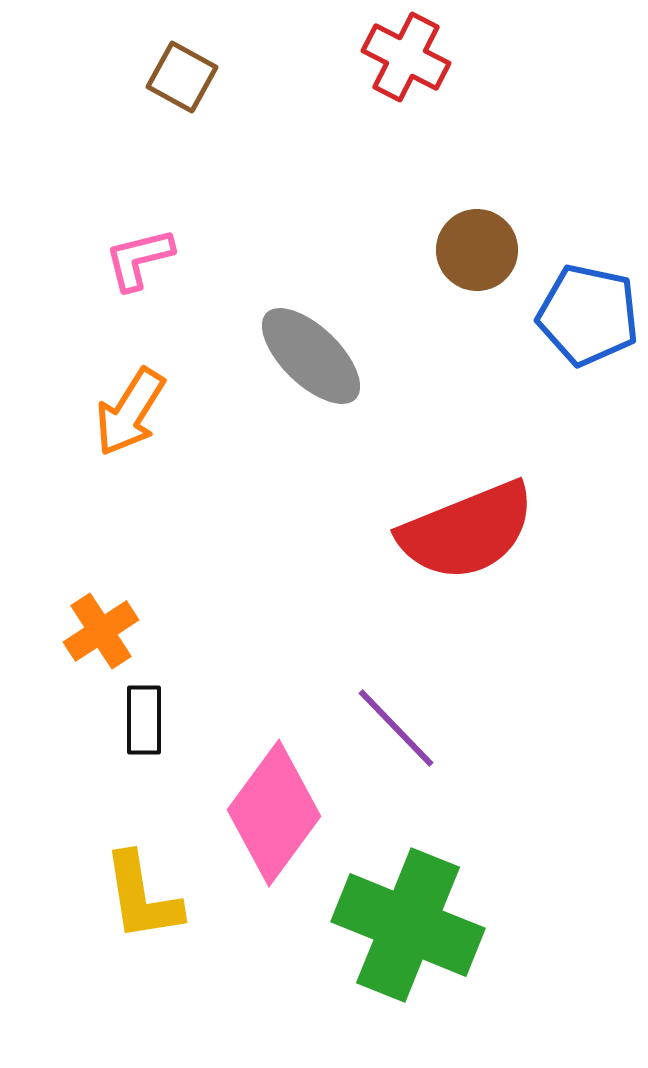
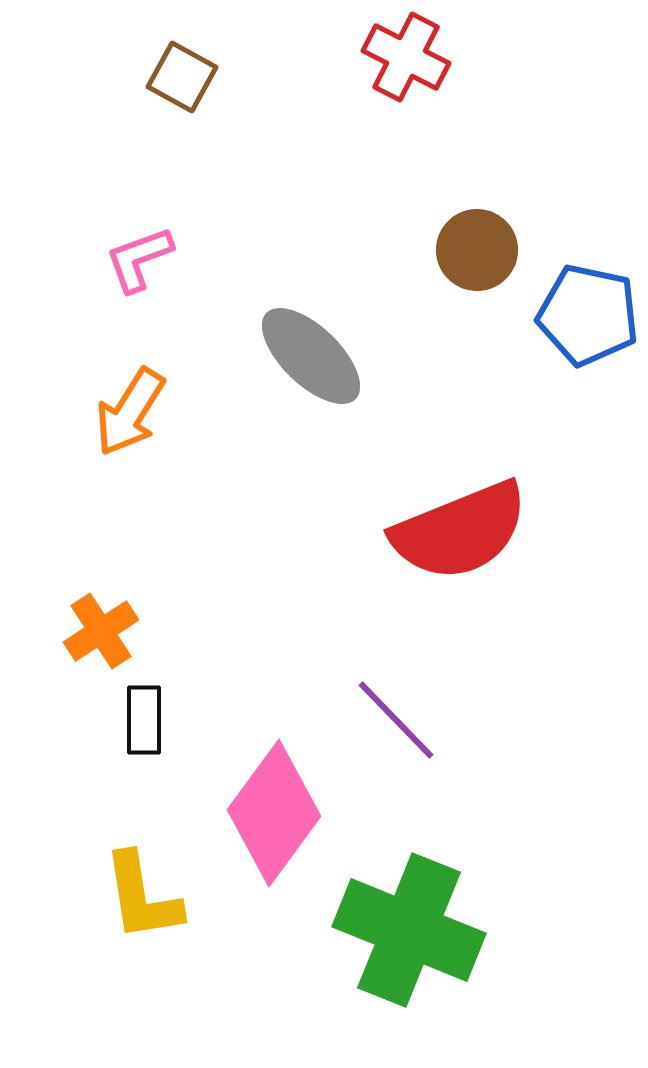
pink L-shape: rotated 6 degrees counterclockwise
red semicircle: moved 7 px left
purple line: moved 8 px up
green cross: moved 1 px right, 5 px down
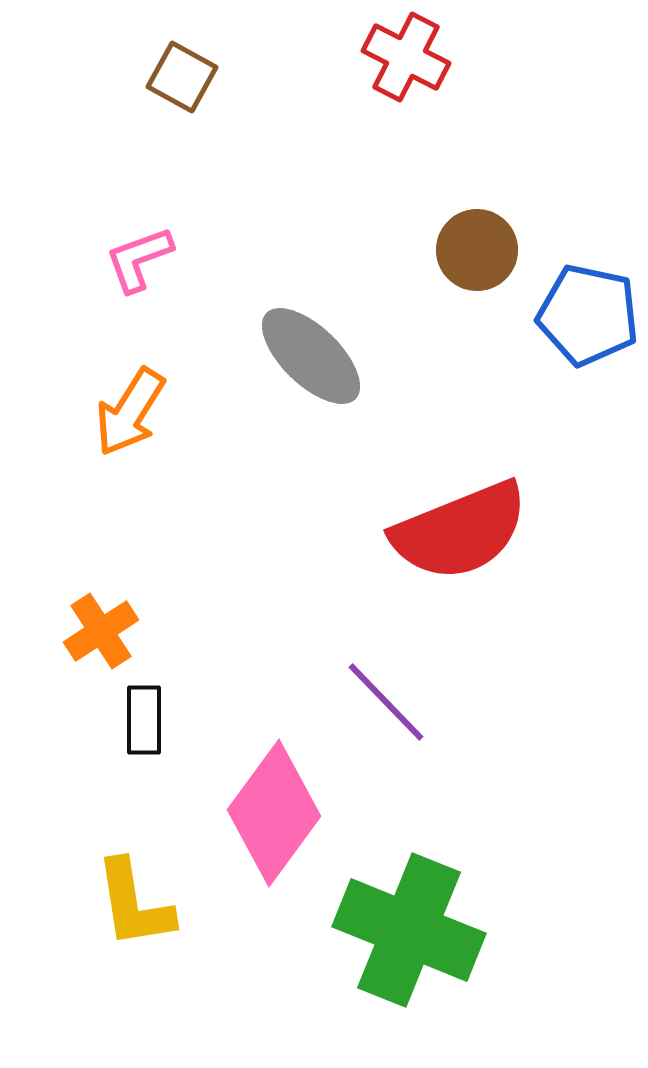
purple line: moved 10 px left, 18 px up
yellow L-shape: moved 8 px left, 7 px down
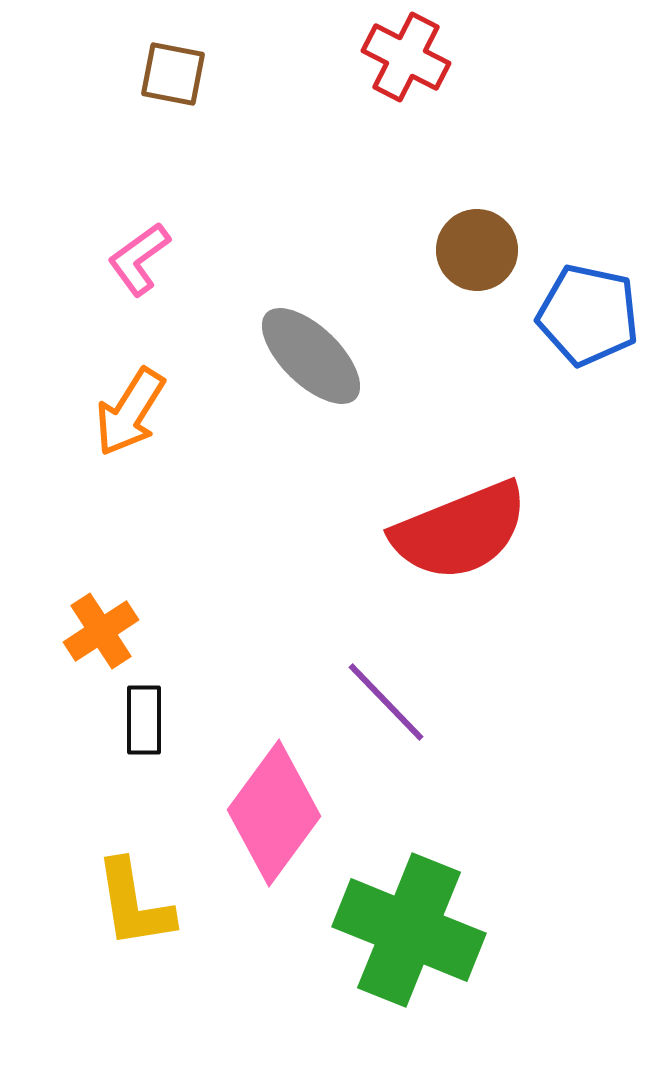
brown square: moved 9 px left, 3 px up; rotated 18 degrees counterclockwise
pink L-shape: rotated 16 degrees counterclockwise
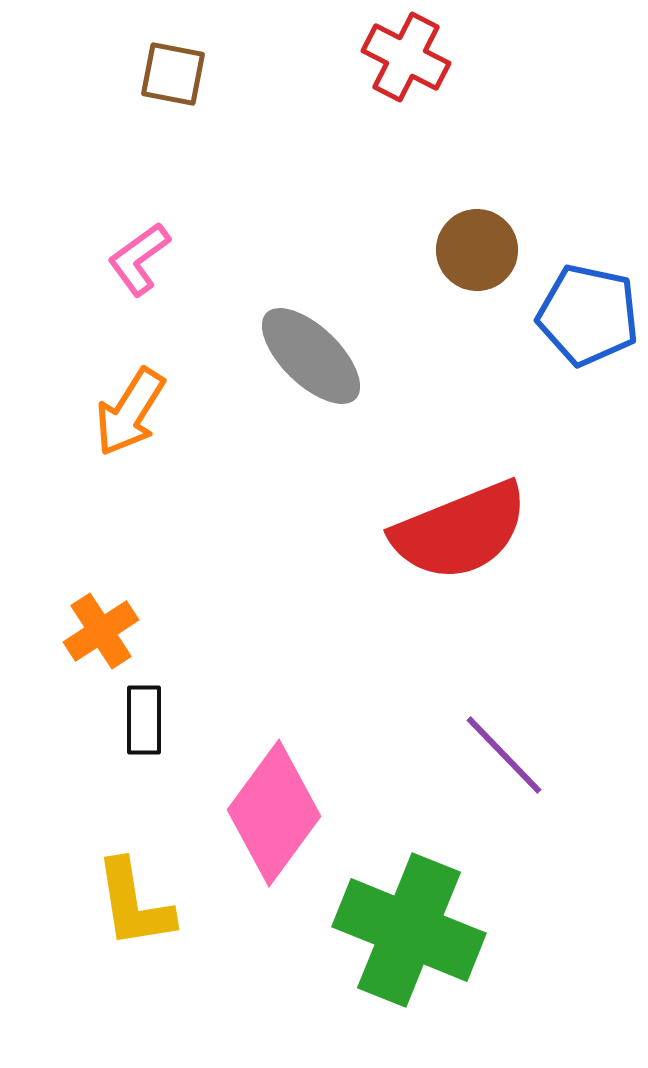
purple line: moved 118 px right, 53 px down
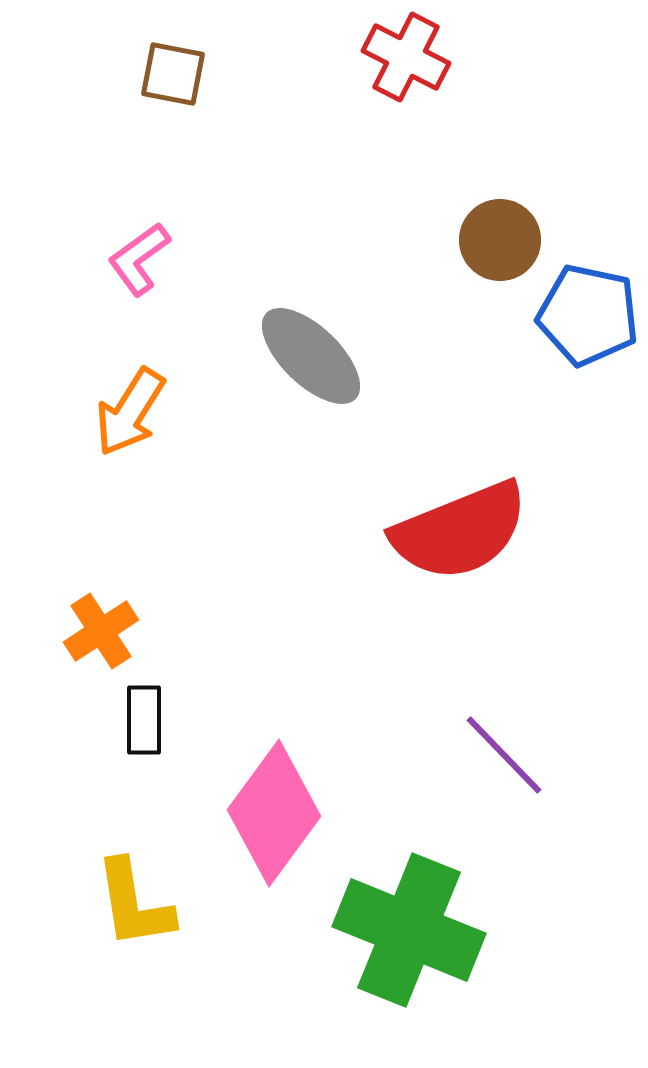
brown circle: moved 23 px right, 10 px up
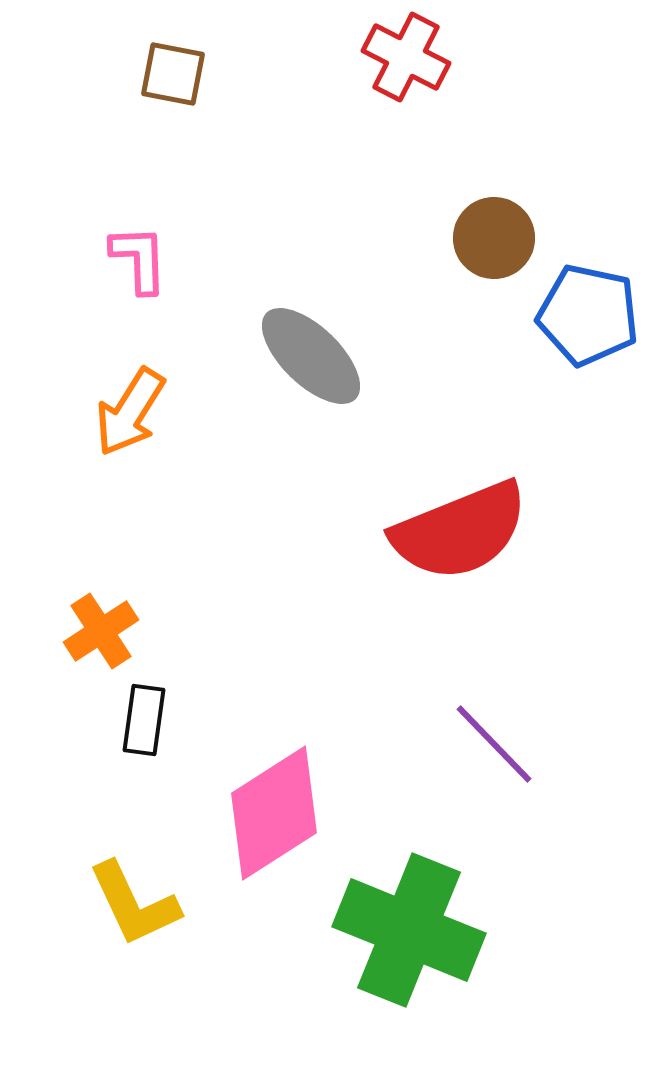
brown circle: moved 6 px left, 2 px up
pink L-shape: rotated 124 degrees clockwise
black rectangle: rotated 8 degrees clockwise
purple line: moved 10 px left, 11 px up
pink diamond: rotated 21 degrees clockwise
yellow L-shape: rotated 16 degrees counterclockwise
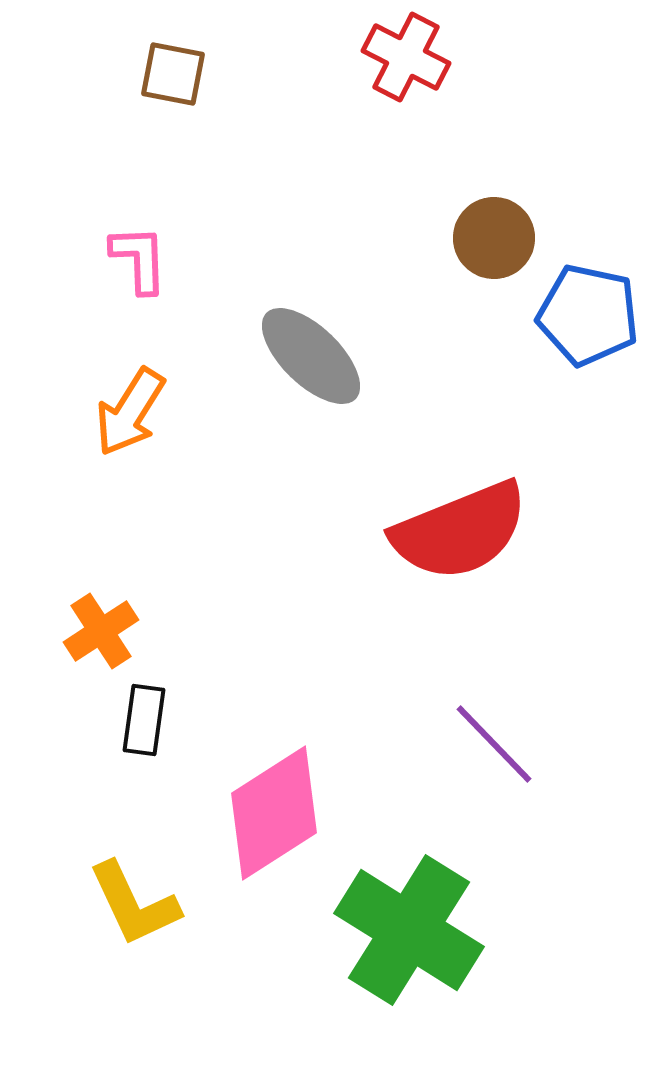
green cross: rotated 10 degrees clockwise
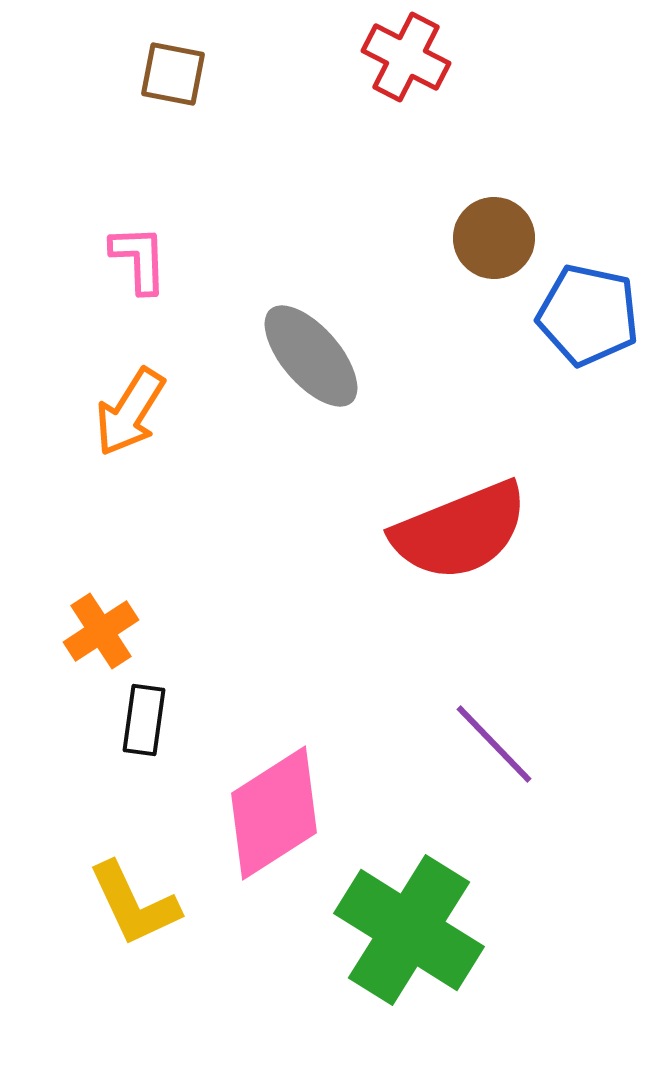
gray ellipse: rotated 5 degrees clockwise
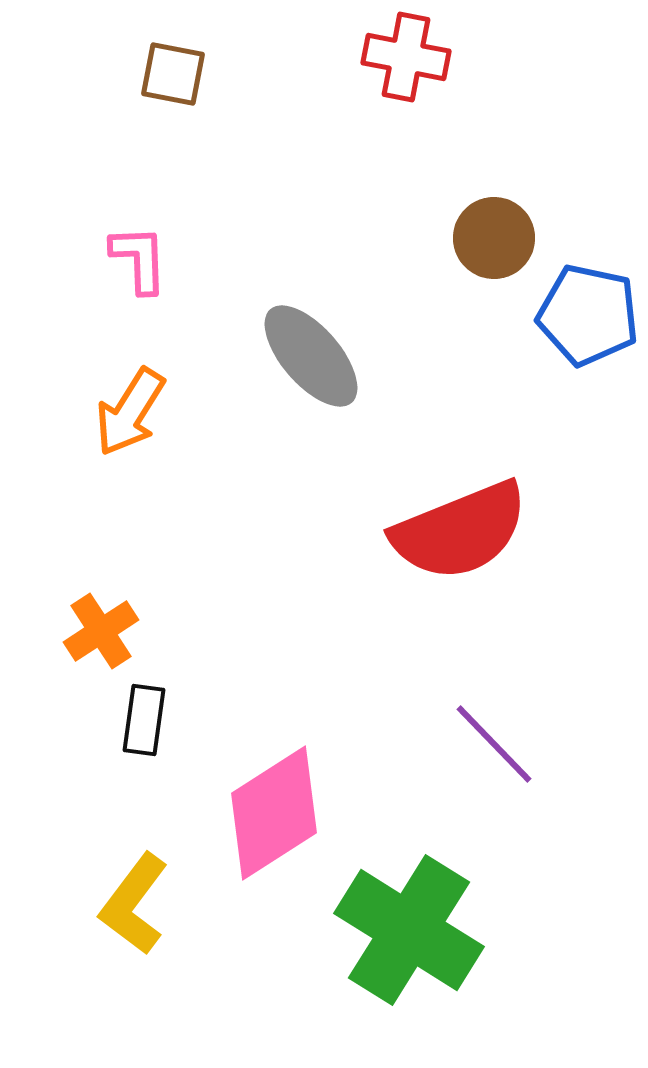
red cross: rotated 16 degrees counterclockwise
yellow L-shape: rotated 62 degrees clockwise
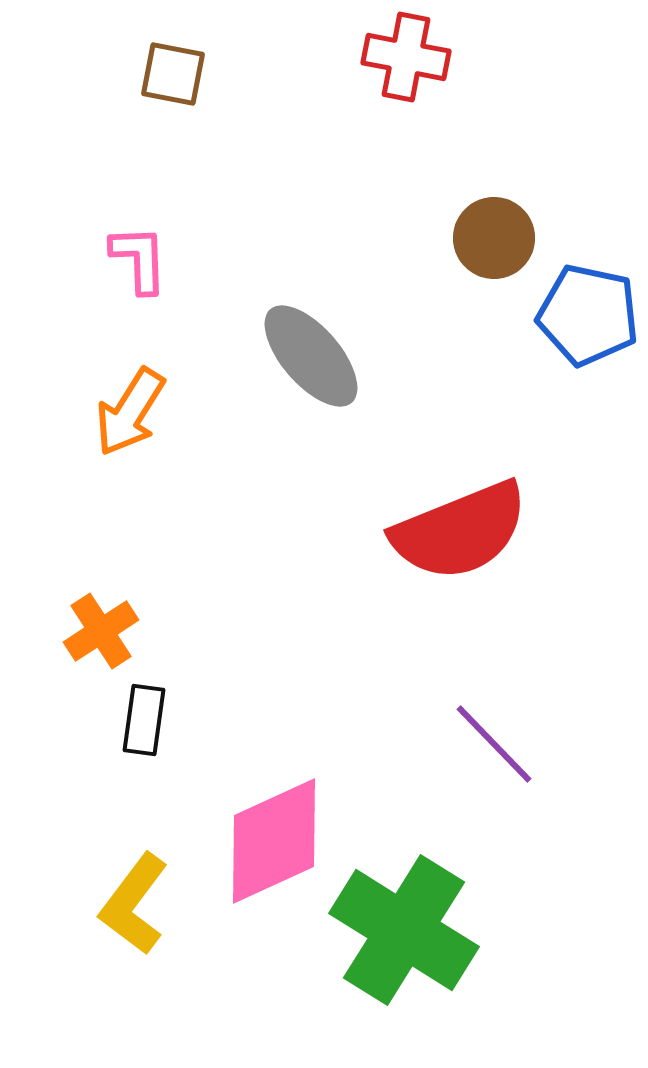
pink diamond: moved 28 px down; rotated 8 degrees clockwise
green cross: moved 5 px left
